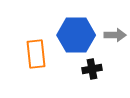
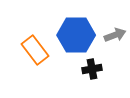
gray arrow: rotated 20 degrees counterclockwise
orange rectangle: moved 1 px left, 4 px up; rotated 32 degrees counterclockwise
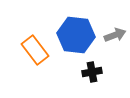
blue hexagon: rotated 6 degrees clockwise
black cross: moved 3 px down
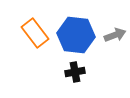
orange rectangle: moved 17 px up
black cross: moved 17 px left
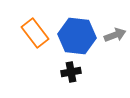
blue hexagon: moved 1 px right, 1 px down
black cross: moved 4 px left
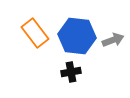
gray arrow: moved 2 px left, 5 px down
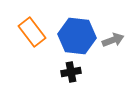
orange rectangle: moved 3 px left, 1 px up
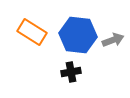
orange rectangle: rotated 20 degrees counterclockwise
blue hexagon: moved 1 px right, 1 px up
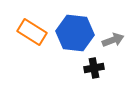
blue hexagon: moved 3 px left, 2 px up
black cross: moved 23 px right, 4 px up
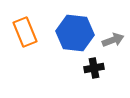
orange rectangle: moved 7 px left; rotated 36 degrees clockwise
